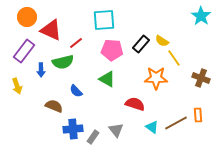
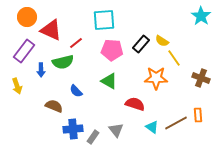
green triangle: moved 2 px right, 2 px down
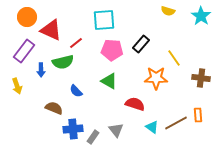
yellow semicircle: moved 6 px right, 30 px up; rotated 16 degrees counterclockwise
brown cross: rotated 12 degrees counterclockwise
brown semicircle: moved 2 px down
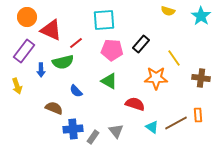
gray triangle: moved 1 px down
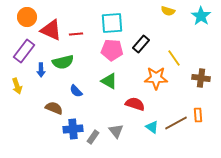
cyan square: moved 8 px right, 3 px down
red line: moved 9 px up; rotated 32 degrees clockwise
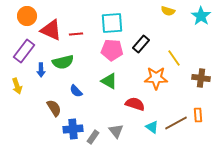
orange circle: moved 1 px up
brown semicircle: rotated 36 degrees clockwise
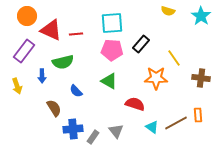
blue arrow: moved 1 px right, 6 px down
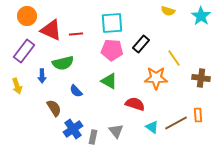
green semicircle: moved 1 px down
blue cross: rotated 30 degrees counterclockwise
gray rectangle: rotated 24 degrees counterclockwise
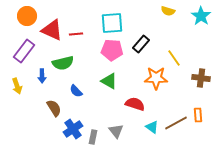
red triangle: moved 1 px right
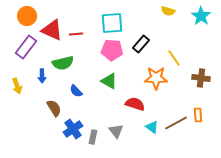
purple rectangle: moved 2 px right, 4 px up
